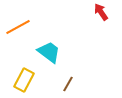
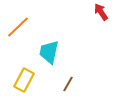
orange line: rotated 15 degrees counterclockwise
cyan trapezoid: rotated 115 degrees counterclockwise
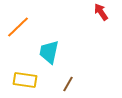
yellow rectangle: moved 1 px right; rotated 70 degrees clockwise
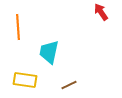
orange line: rotated 50 degrees counterclockwise
brown line: moved 1 px right, 1 px down; rotated 35 degrees clockwise
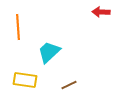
red arrow: rotated 54 degrees counterclockwise
cyan trapezoid: rotated 35 degrees clockwise
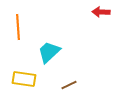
yellow rectangle: moved 1 px left, 1 px up
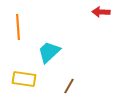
brown line: moved 1 px down; rotated 35 degrees counterclockwise
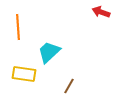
red arrow: rotated 18 degrees clockwise
yellow rectangle: moved 5 px up
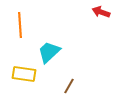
orange line: moved 2 px right, 2 px up
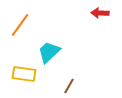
red arrow: moved 1 px left, 1 px down; rotated 18 degrees counterclockwise
orange line: rotated 40 degrees clockwise
